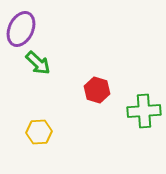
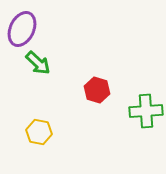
purple ellipse: moved 1 px right
green cross: moved 2 px right
yellow hexagon: rotated 15 degrees clockwise
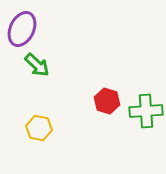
green arrow: moved 1 px left, 2 px down
red hexagon: moved 10 px right, 11 px down
yellow hexagon: moved 4 px up
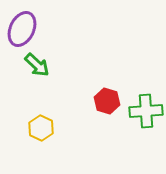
yellow hexagon: moved 2 px right; rotated 15 degrees clockwise
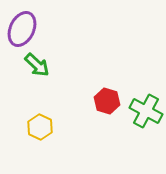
green cross: rotated 32 degrees clockwise
yellow hexagon: moved 1 px left, 1 px up
